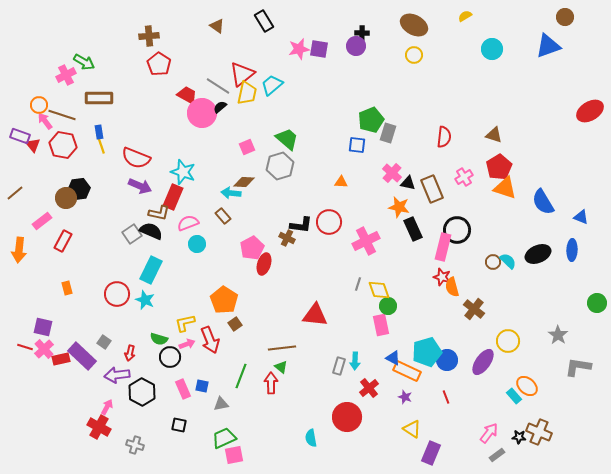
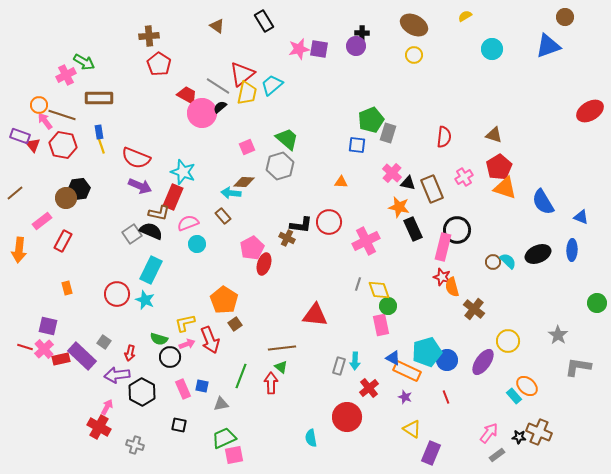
purple square at (43, 327): moved 5 px right, 1 px up
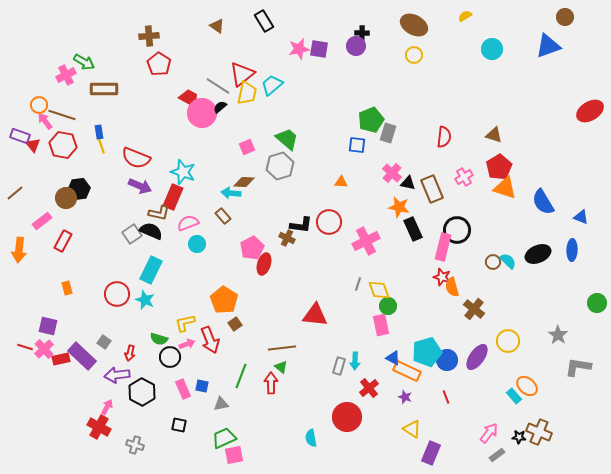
red trapezoid at (187, 95): moved 2 px right, 3 px down
brown rectangle at (99, 98): moved 5 px right, 9 px up
purple ellipse at (483, 362): moved 6 px left, 5 px up
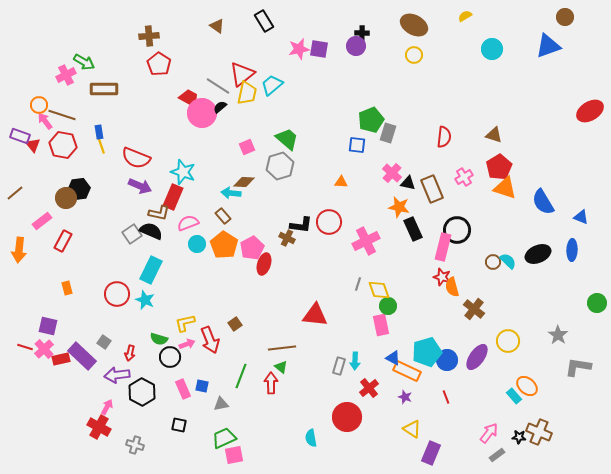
orange pentagon at (224, 300): moved 55 px up
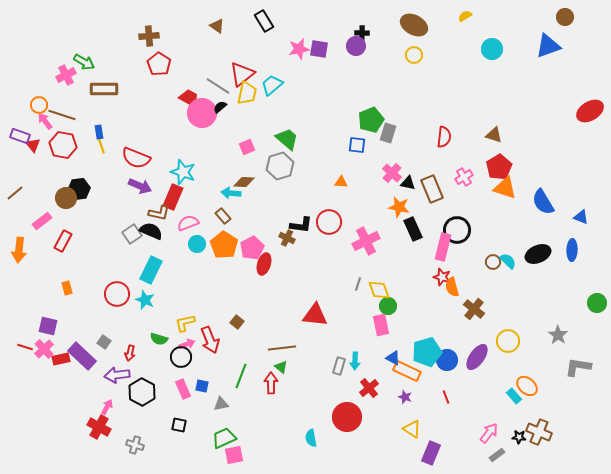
brown square at (235, 324): moved 2 px right, 2 px up; rotated 16 degrees counterclockwise
black circle at (170, 357): moved 11 px right
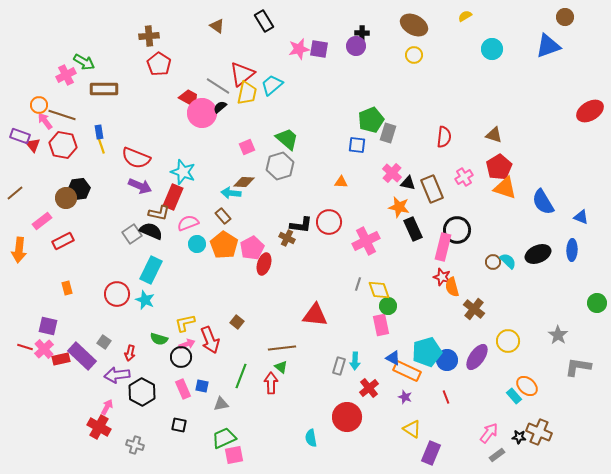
red rectangle at (63, 241): rotated 35 degrees clockwise
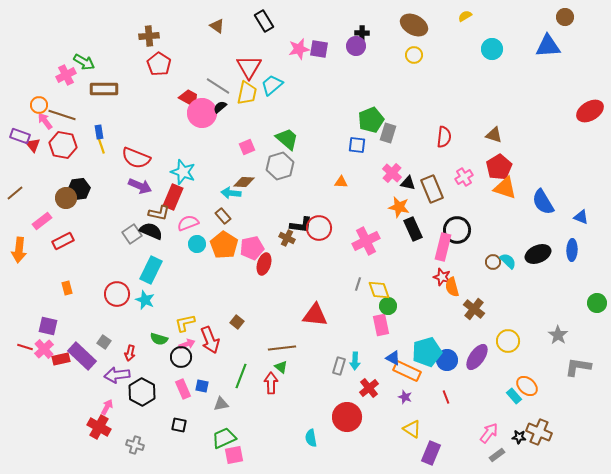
blue triangle at (548, 46): rotated 16 degrees clockwise
red triangle at (242, 74): moved 7 px right, 7 px up; rotated 20 degrees counterclockwise
red circle at (329, 222): moved 10 px left, 6 px down
pink pentagon at (252, 248): rotated 15 degrees clockwise
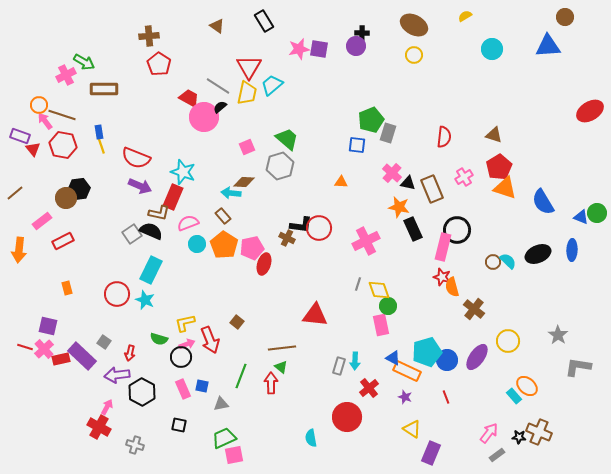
pink circle at (202, 113): moved 2 px right, 4 px down
red triangle at (33, 145): moved 4 px down
green circle at (597, 303): moved 90 px up
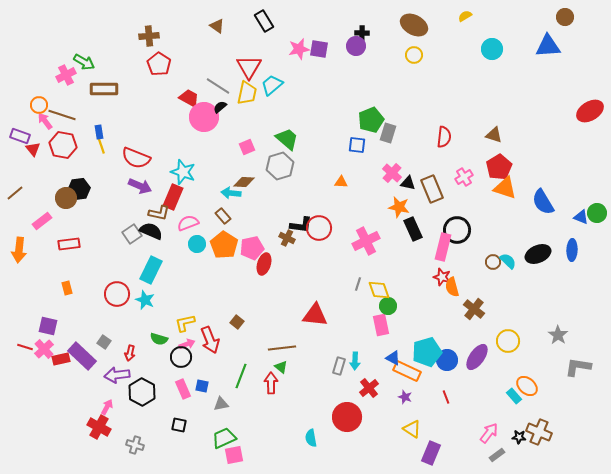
red rectangle at (63, 241): moved 6 px right, 3 px down; rotated 20 degrees clockwise
